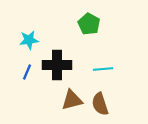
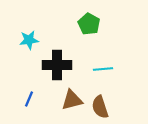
blue line: moved 2 px right, 27 px down
brown semicircle: moved 3 px down
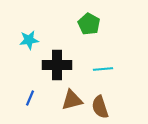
blue line: moved 1 px right, 1 px up
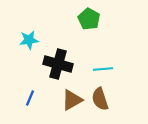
green pentagon: moved 5 px up
black cross: moved 1 px right, 1 px up; rotated 16 degrees clockwise
brown triangle: rotated 15 degrees counterclockwise
brown semicircle: moved 8 px up
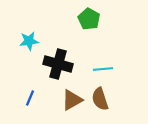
cyan star: moved 1 px down
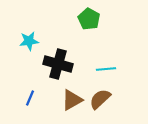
cyan line: moved 3 px right
brown semicircle: rotated 65 degrees clockwise
